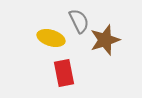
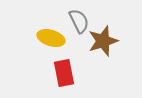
brown star: moved 2 px left, 1 px down
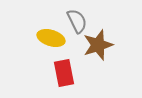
gray semicircle: moved 2 px left
brown star: moved 5 px left, 4 px down
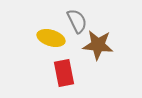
brown star: rotated 24 degrees clockwise
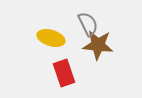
gray semicircle: moved 11 px right, 3 px down
red rectangle: rotated 8 degrees counterclockwise
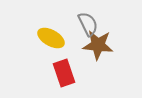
yellow ellipse: rotated 12 degrees clockwise
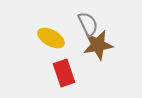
brown star: rotated 16 degrees counterclockwise
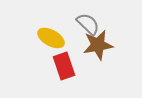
gray semicircle: rotated 20 degrees counterclockwise
red rectangle: moved 7 px up
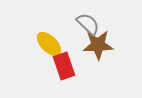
yellow ellipse: moved 2 px left, 6 px down; rotated 16 degrees clockwise
brown star: rotated 8 degrees clockwise
